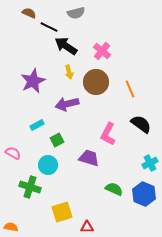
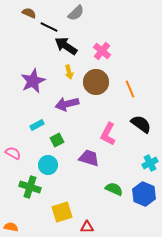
gray semicircle: rotated 30 degrees counterclockwise
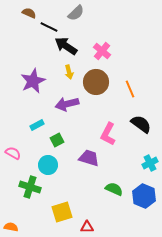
blue hexagon: moved 2 px down
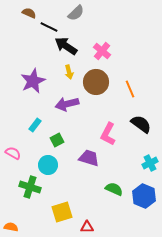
cyan rectangle: moved 2 px left; rotated 24 degrees counterclockwise
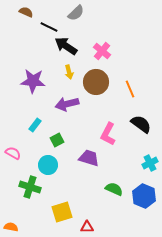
brown semicircle: moved 3 px left, 1 px up
purple star: rotated 30 degrees clockwise
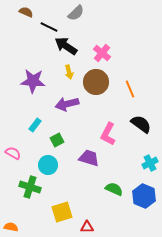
pink cross: moved 2 px down
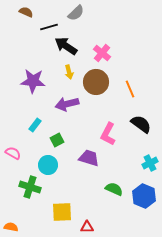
black line: rotated 42 degrees counterclockwise
yellow square: rotated 15 degrees clockwise
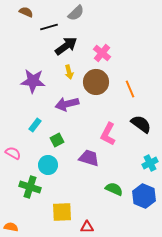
black arrow: rotated 110 degrees clockwise
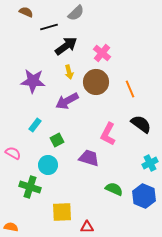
purple arrow: moved 3 px up; rotated 15 degrees counterclockwise
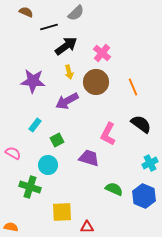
orange line: moved 3 px right, 2 px up
